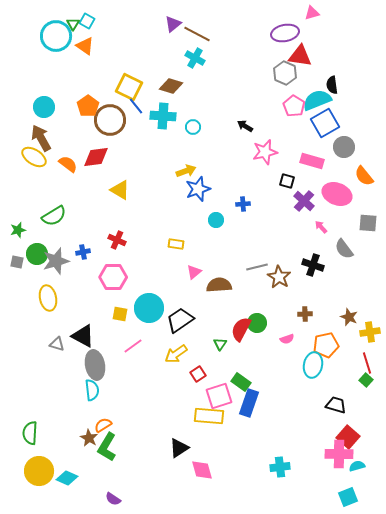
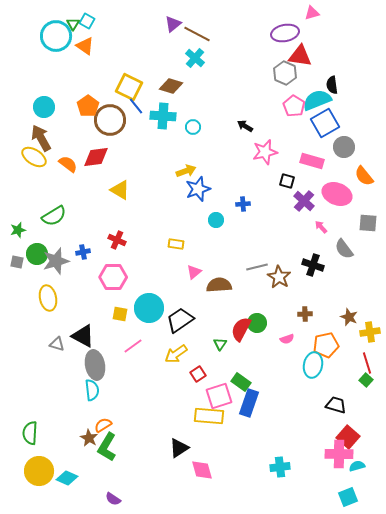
cyan cross at (195, 58): rotated 12 degrees clockwise
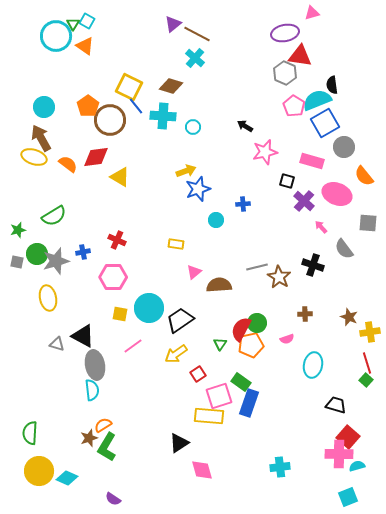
yellow ellipse at (34, 157): rotated 15 degrees counterclockwise
yellow triangle at (120, 190): moved 13 px up
orange pentagon at (326, 345): moved 75 px left
brown star at (89, 438): rotated 24 degrees clockwise
black triangle at (179, 448): moved 5 px up
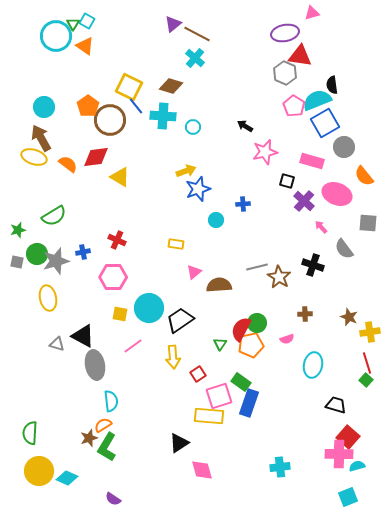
yellow arrow at (176, 354): moved 3 px left, 3 px down; rotated 60 degrees counterclockwise
cyan semicircle at (92, 390): moved 19 px right, 11 px down
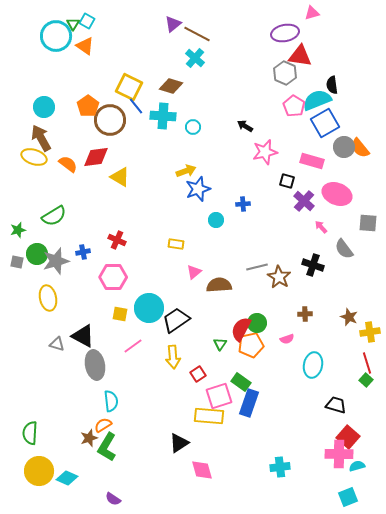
orange semicircle at (364, 176): moved 4 px left, 28 px up
black trapezoid at (180, 320): moved 4 px left
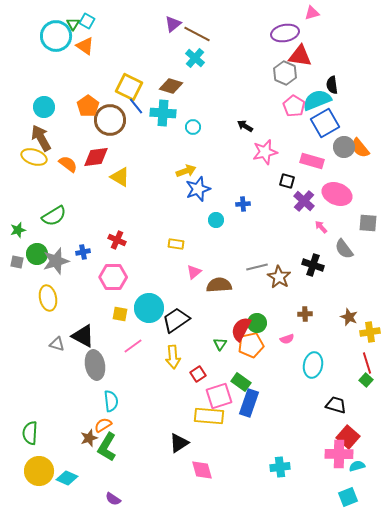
cyan cross at (163, 116): moved 3 px up
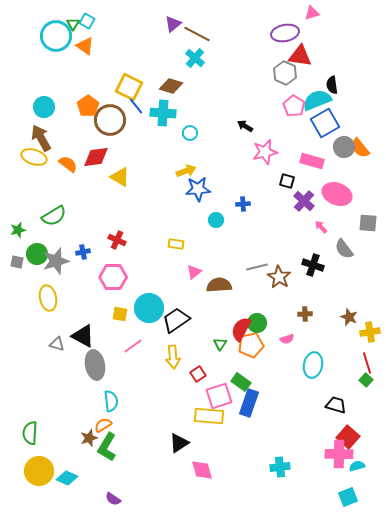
cyan circle at (193, 127): moved 3 px left, 6 px down
blue star at (198, 189): rotated 15 degrees clockwise
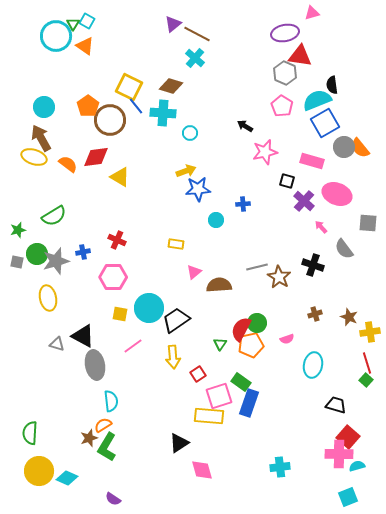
pink pentagon at (294, 106): moved 12 px left
brown cross at (305, 314): moved 10 px right; rotated 16 degrees counterclockwise
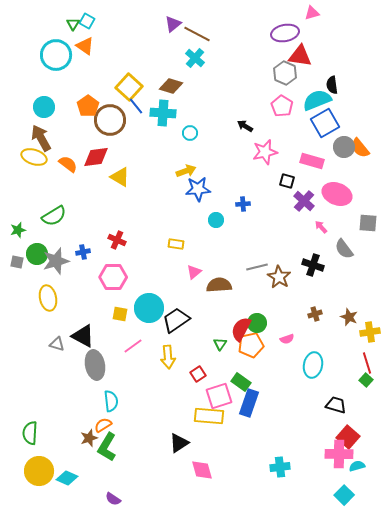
cyan circle at (56, 36): moved 19 px down
yellow square at (129, 87): rotated 16 degrees clockwise
yellow arrow at (173, 357): moved 5 px left
cyan square at (348, 497): moved 4 px left, 2 px up; rotated 24 degrees counterclockwise
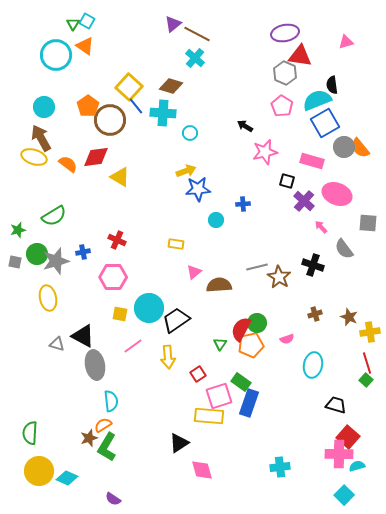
pink triangle at (312, 13): moved 34 px right, 29 px down
gray square at (17, 262): moved 2 px left
